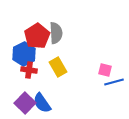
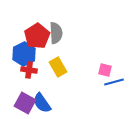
purple square: rotated 15 degrees counterclockwise
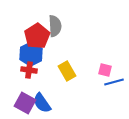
gray semicircle: moved 1 px left, 7 px up
blue hexagon: moved 7 px right
yellow rectangle: moved 9 px right, 4 px down
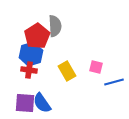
blue hexagon: rotated 10 degrees clockwise
pink square: moved 9 px left, 3 px up
purple square: rotated 25 degrees counterclockwise
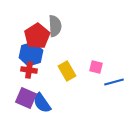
purple square: moved 1 px right, 5 px up; rotated 20 degrees clockwise
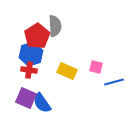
yellow rectangle: rotated 36 degrees counterclockwise
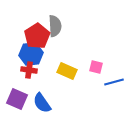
blue hexagon: rotated 10 degrees clockwise
purple square: moved 9 px left, 1 px down
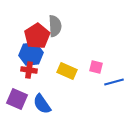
blue semicircle: moved 1 px down
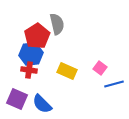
gray semicircle: moved 2 px right, 2 px up; rotated 10 degrees counterclockwise
pink square: moved 4 px right, 1 px down; rotated 24 degrees clockwise
blue line: moved 2 px down
blue semicircle: rotated 10 degrees counterclockwise
